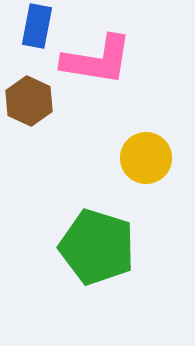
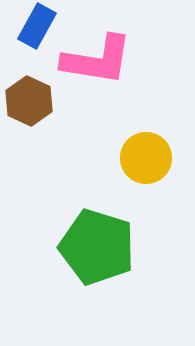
blue rectangle: rotated 18 degrees clockwise
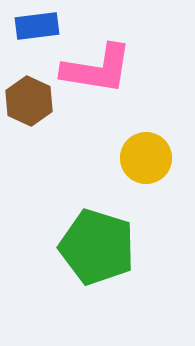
blue rectangle: rotated 54 degrees clockwise
pink L-shape: moved 9 px down
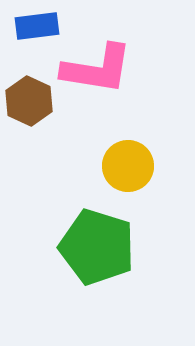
yellow circle: moved 18 px left, 8 px down
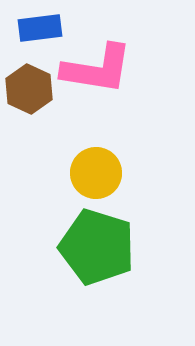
blue rectangle: moved 3 px right, 2 px down
brown hexagon: moved 12 px up
yellow circle: moved 32 px left, 7 px down
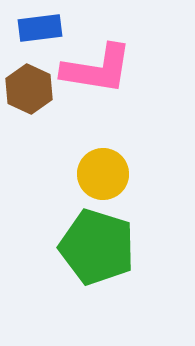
yellow circle: moved 7 px right, 1 px down
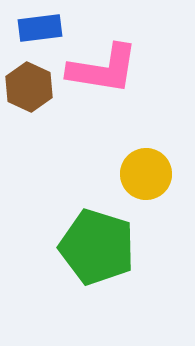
pink L-shape: moved 6 px right
brown hexagon: moved 2 px up
yellow circle: moved 43 px right
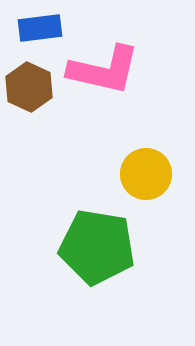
pink L-shape: moved 1 px right, 1 px down; rotated 4 degrees clockwise
green pentagon: rotated 8 degrees counterclockwise
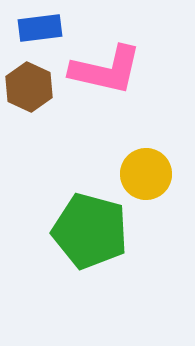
pink L-shape: moved 2 px right
green pentagon: moved 7 px left, 16 px up; rotated 6 degrees clockwise
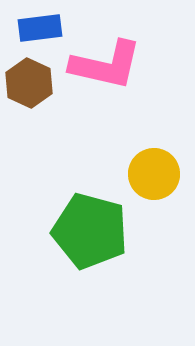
pink L-shape: moved 5 px up
brown hexagon: moved 4 px up
yellow circle: moved 8 px right
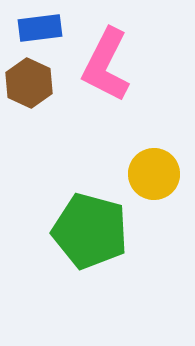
pink L-shape: rotated 104 degrees clockwise
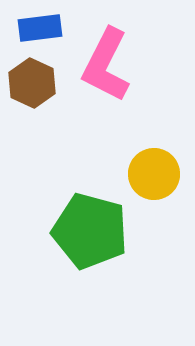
brown hexagon: moved 3 px right
